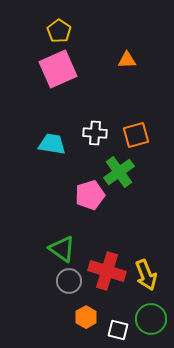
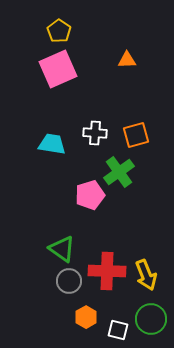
red cross: rotated 15 degrees counterclockwise
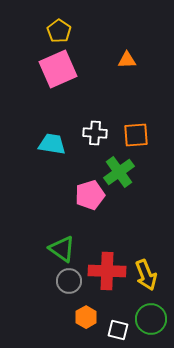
orange square: rotated 12 degrees clockwise
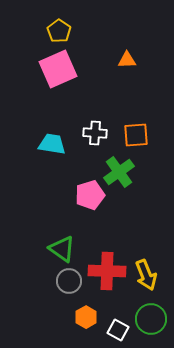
white square: rotated 15 degrees clockwise
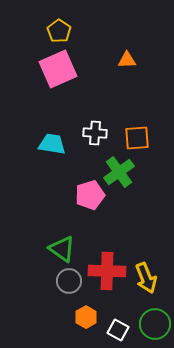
orange square: moved 1 px right, 3 px down
yellow arrow: moved 3 px down
green circle: moved 4 px right, 5 px down
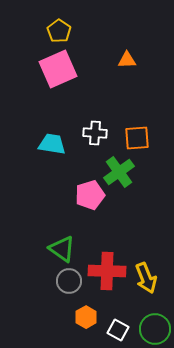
green circle: moved 5 px down
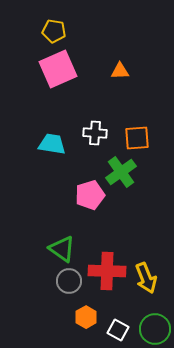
yellow pentagon: moved 5 px left; rotated 25 degrees counterclockwise
orange triangle: moved 7 px left, 11 px down
green cross: moved 2 px right
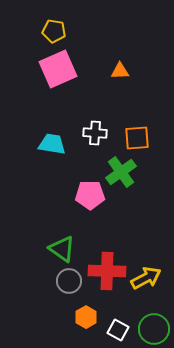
pink pentagon: rotated 16 degrees clockwise
yellow arrow: rotated 96 degrees counterclockwise
green circle: moved 1 px left
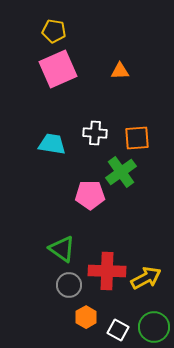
gray circle: moved 4 px down
green circle: moved 2 px up
